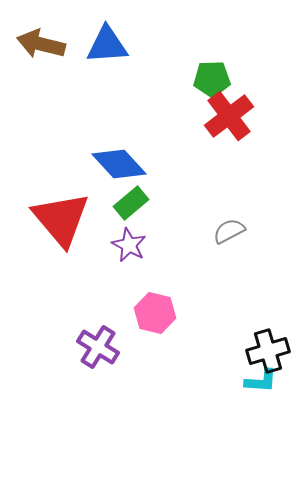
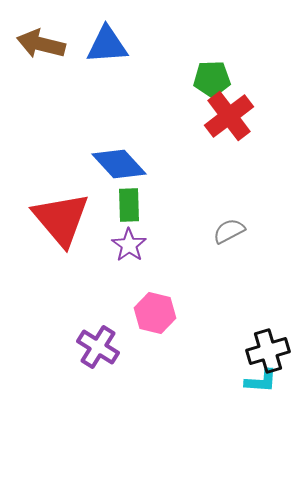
green rectangle: moved 2 px left, 2 px down; rotated 52 degrees counterclockwise
purple star: rotated 8 degrees clockwise
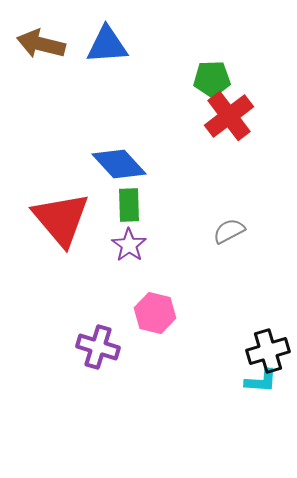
purple cross: rotated 15 degrees counterclockwise
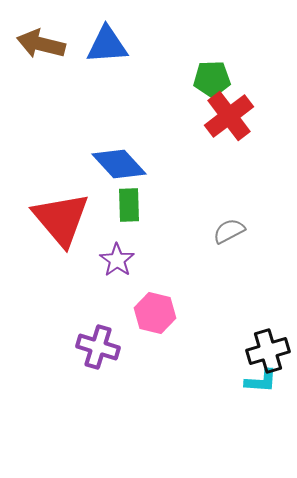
purple star: moved 12 px left, 15 px down
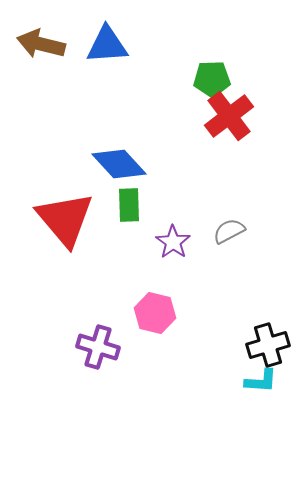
red triangle: moved 4 px right
purple star: moved 56 px right, 18 px up
black cross: moved 6 px up
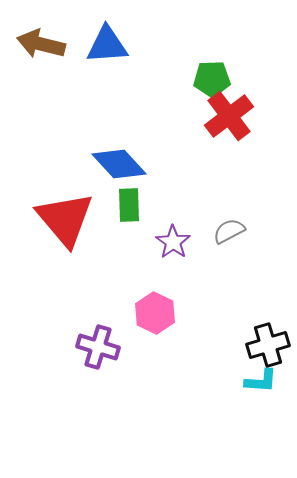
pink hexagon: rotated 12 degrees clockwise
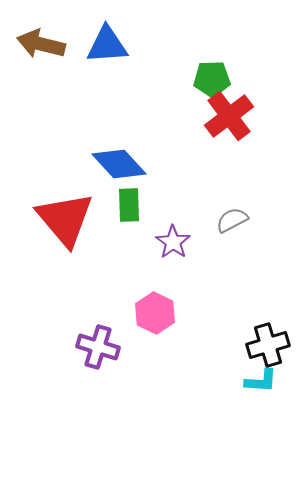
gray semicircle: moved 3 px right, 11 px up
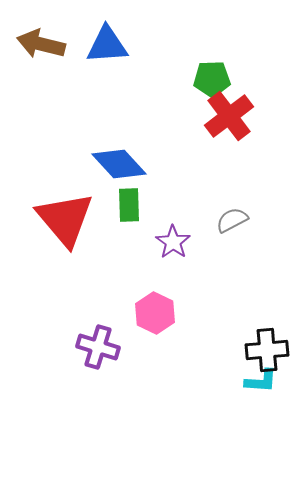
black cross: moved 1 px left, 5 px down; rotated 12 degrees clockwise
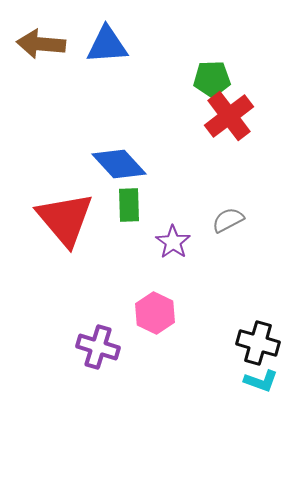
brown arrow: rotated 9 degrees counterclockwise
gray semicircle: moved 4 px left
black cross: moved 9 px left, 7 px up; rotated 21 degrees clockwise
cyan L-shape: rotated 16 degrees clockwise
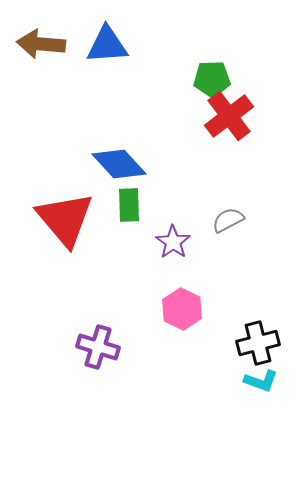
pink hexagon: moved 27 px right, 4 px up
black cross: rotated 30 degrees counterclockwise
